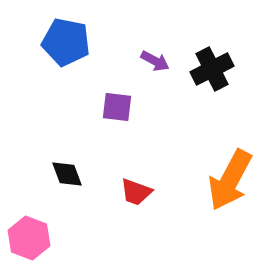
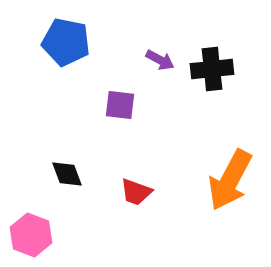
purple arrow: moved 5 px right, 1 px up
black cross: rotated 21 degrees clockwise
purple square: moved 3 px right, 2 px up
pink hexagon: moved 2 px right, 3 px up
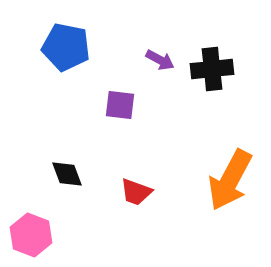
blue pentagon: moved 5 px down
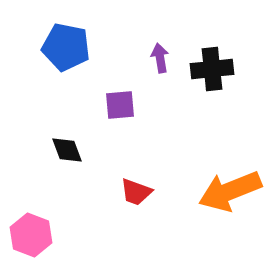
purple arrow: moved 2 px up; rotated 128 degrees counterclockwise
purple square: rotated 12 degrees counterclockwise
black diamond: moved 24 px up
orange arrow: moved 11 px down; rotated 40 degrees clockwise
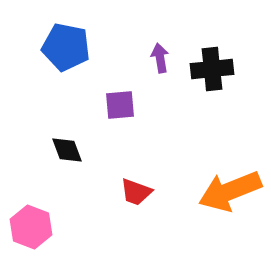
pink hexagon: moved 8 px up
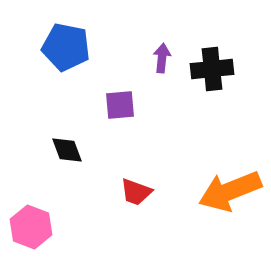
purple arrow: moved 2 px right; rotated 16 degrees clockwise
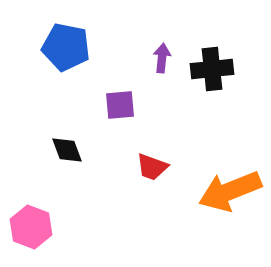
red trapezoid: moved 16 px right, 25 px up
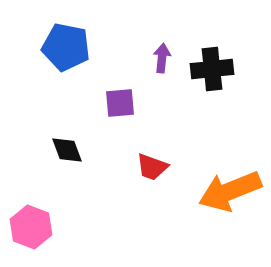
purple square: moved 2 px up
